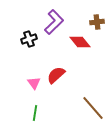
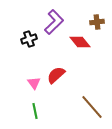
brown line: moved 1 px left, 1 px up
green line: moved 2 px up; rotated 21 degrees counterclockwise
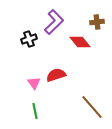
red semicircle: rotated 24 degrees clockwise
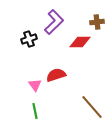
red diamond: rotated 50 degrees counterclockwise
pink triangle: moved 1 px right, 2 px down
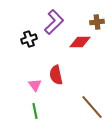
red semicircle: rotated 84 degrees counterclockwise
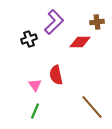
green line: rotated 35 degrees clockwise
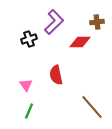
pink triangle: moved 9 px left
green line: moved 6 px left
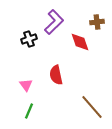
red diamond: rotated 70 degrees clockwise
